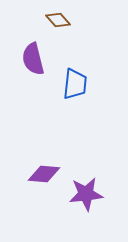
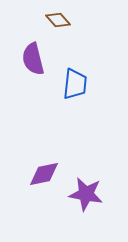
purple diamond: rotated 16 degrees counterclockwise
purple star: rotated 16 degrees clockwise
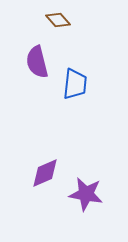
purple semicircle: moved 4 px right, 3 px down
purple diamond: moved 1 px right, 1 px up; rotated 12 degrees counterclockwise
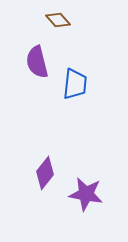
purple diamond: rotated 28 degrees counterclockwise
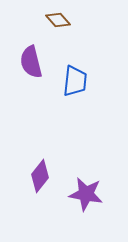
purple semicircle: moved 6 px left
blue trapezoid: moved 3 px up
purple diamond: moved 5 px left, 3 px down
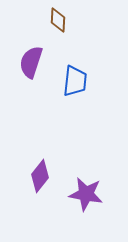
brown diamond: rotated 45 degrees clockwise
purple semicircle: rotated 32 degrees clockwise
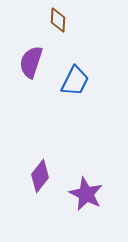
blue trapezoid: rotated 20 degrees clockwise
purple star: rotated 16 degrees clockwise
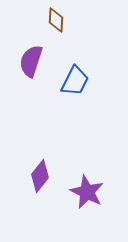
brown diamond: moved 2 px left
purple semicircle: moved 1 px up
purple star: moved 1 px right, 2 px up
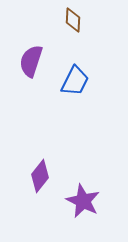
brown diamond: moved 17 px right
purple star: moved 4 px left, 9 px down
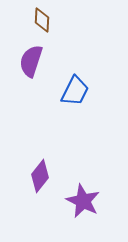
brown diamond: moved 31 px left
blue trapezoid: moved 10 px down
